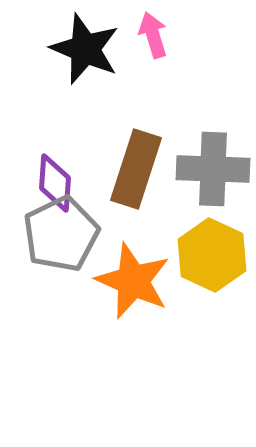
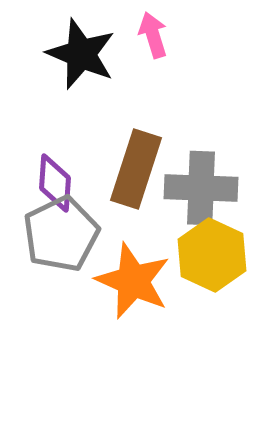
black star: moved 4 px left, 5 px down
gray cross: moved 12 px left, 19 px down
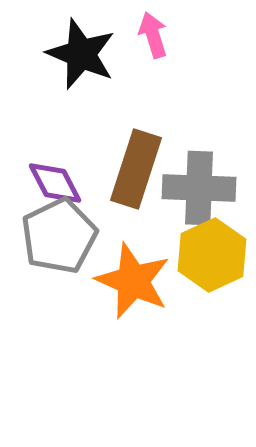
purple diamond: rotated 32 degrees counterclockwise
gray cross: moved 2 px left
gray pentagon: moved 2 px left, 2 px down
yellow hexagon: rotated 10 degrees clockwise
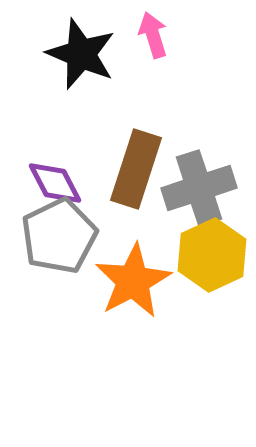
gray cross: rotated 20 degrees counterclockwise
orange star: rotated 20 degrees clockwise
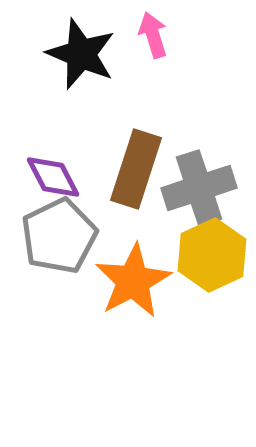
purple diamond: moved 2 px left, 6 px up
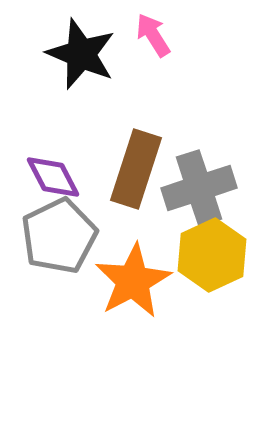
pink arrow: rotated 15 degrees counterclockwise
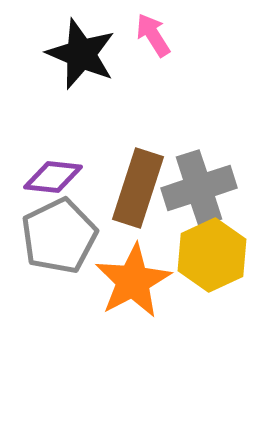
brown rectangle: moved 2 px right, 19 px down
purple diamond: rotated 56 degrees counterclockwise
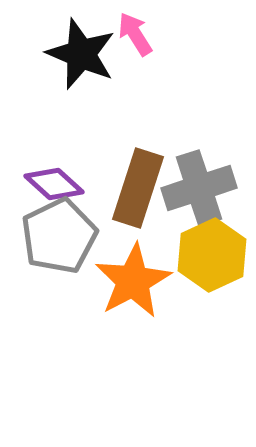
pink arrow: moved 18 px left, 1 px up
purple diamond: moved 1 px right, 7 px down; rotated 36 degrees clockwise
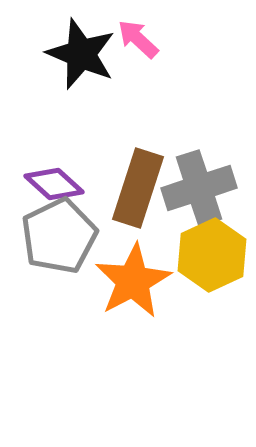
pink arrow: moved 3 px right, 5 px down; rotated 15 degrees counterclockwise
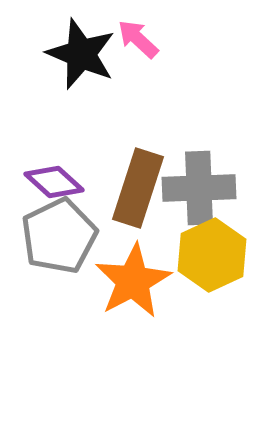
purple diamond: moved 2 px up
gray cross: rotated 16 degrees clockwise
